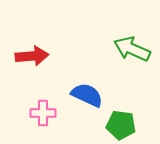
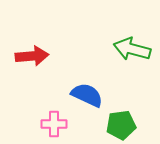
green arrow: rotated 9 degrees counterclockwise
pink cross: moved 11 px right, 11 px down
green pentagon: rotated 16 degrees counterclockwise
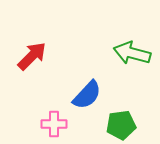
green arrow: moved 4 px down
red arrow: rotated 40 degrees counterclockwise
blue semicircle: rotated 108 degrees clockwise
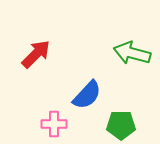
red arrow: moved 4 px right, 2 px up
green pentagon: rotated 8 degrees clockwise
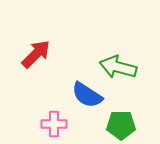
green arrow: moved 14 px left, 14 px down
blue semicircle: rotated 80 degrees clockwise
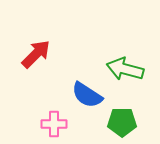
green arrow: moved 7 px right, 2 px down
green pentagon: moved 1 px right, 3 px up
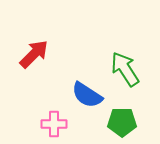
red arrow: moved 2 px left
green arrow: rotated 42 degrees clockwise
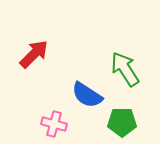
pink cross: rotated 15 degrees clockwise
